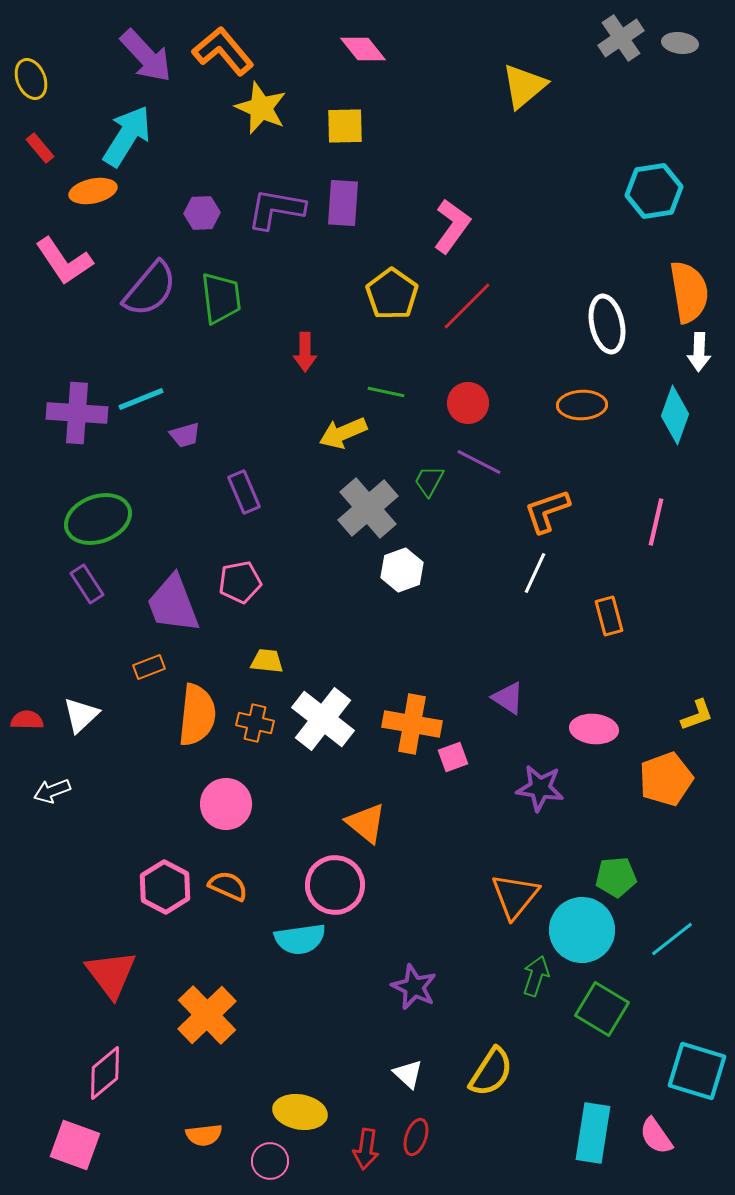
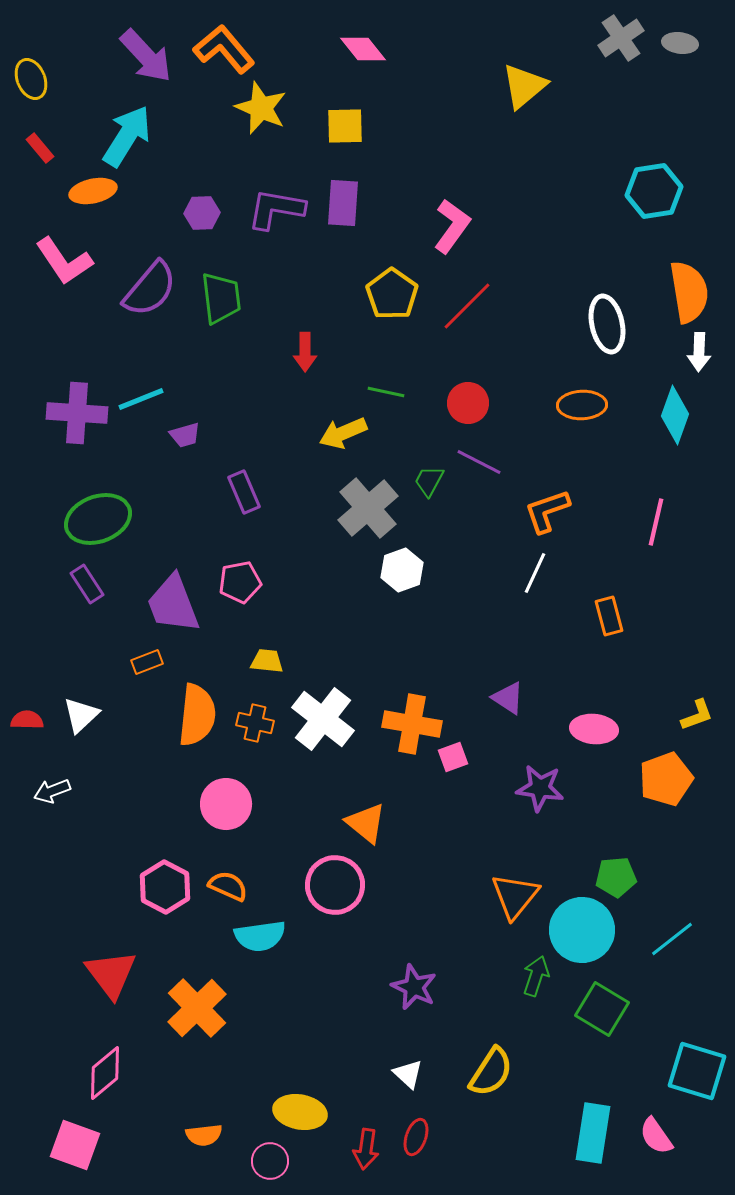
orange L-shape at (223, 51): moved 1 px right, 2 px up
orange rectangle at (149, 667): moved 2 px left, 5 px up
cyan semicircle at (300, 939): moved 40 px left, 3 px up
orange cross at (207, 1015): moved 10 px left, 7 px up
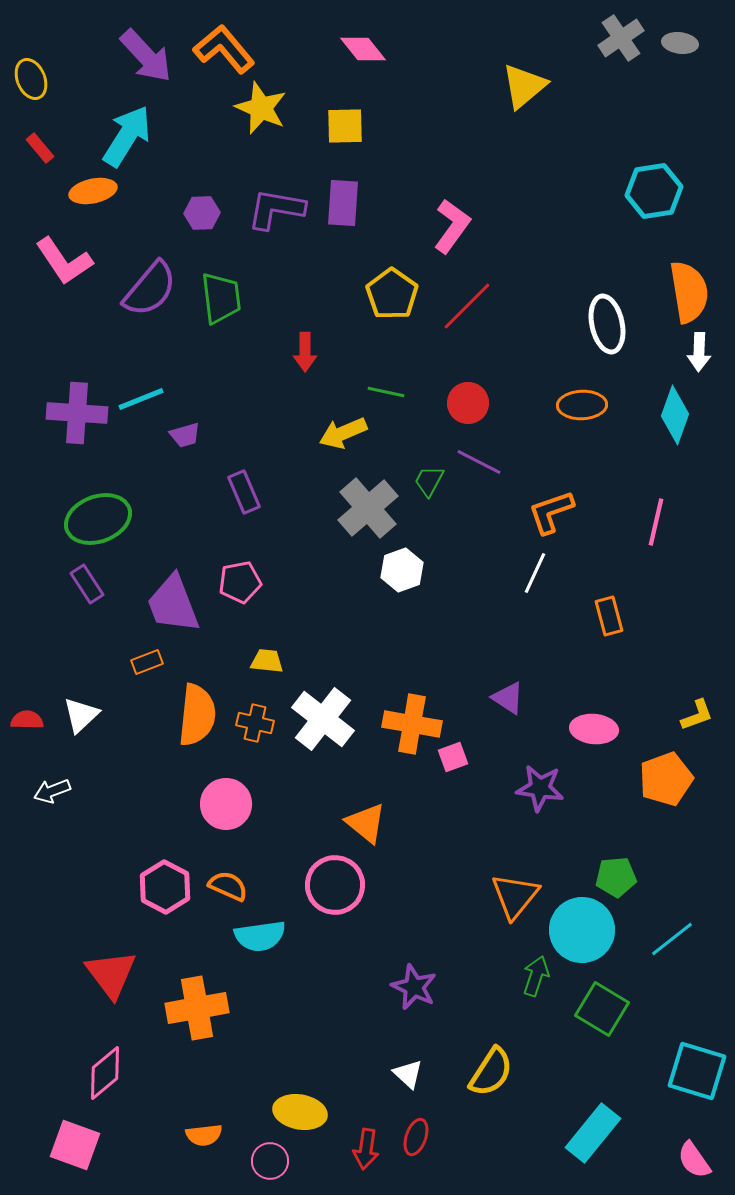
orange L-shape at (547, 511): moved 4 px right, 1 px down
orange cross at (197, 1008): rotated 34 degrees clockwise
cyan rectangle at (593, 1133): rotated 30 degrees clockwise
pink semicircle at (656, 1136): moved 38 px right, 24 px down
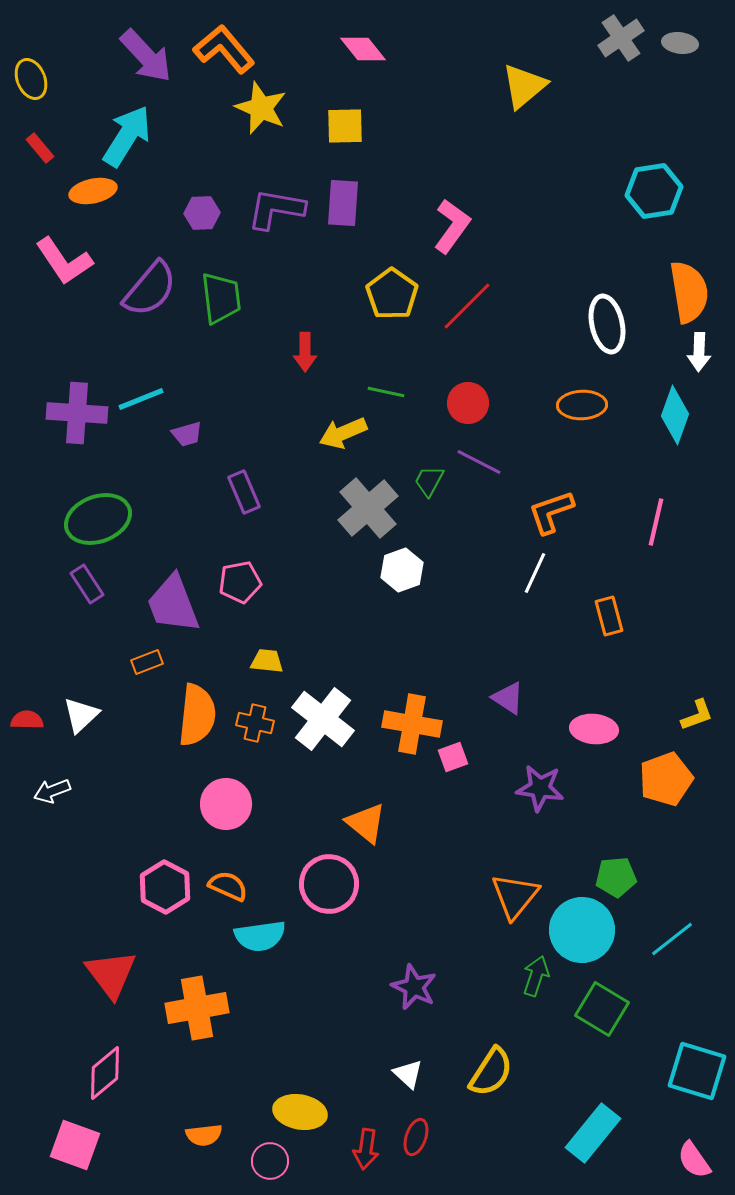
purple trapezoid at (185, 435): moved 2 px right, 1 px up
pink circle at (335, 885): moved 6 px left, 1 px up
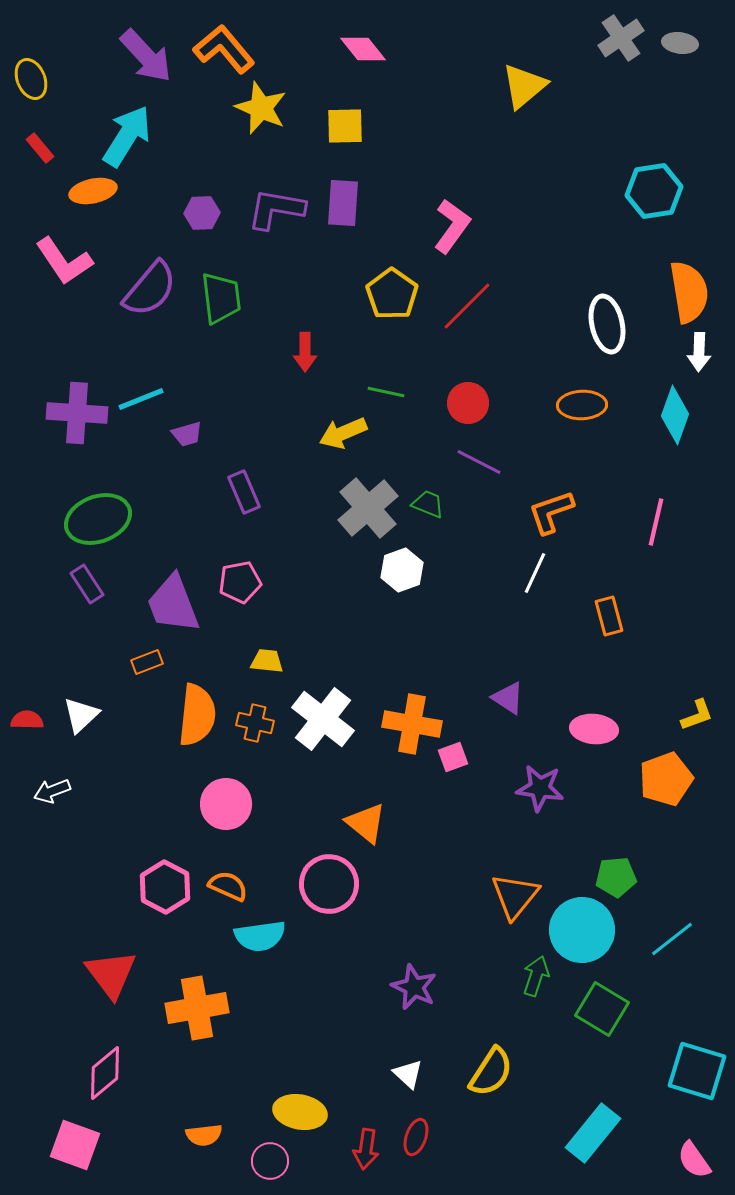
green trapezoid at (429, 481): moved 1 px left, 23 px down; rotated 84 degrees clockwise
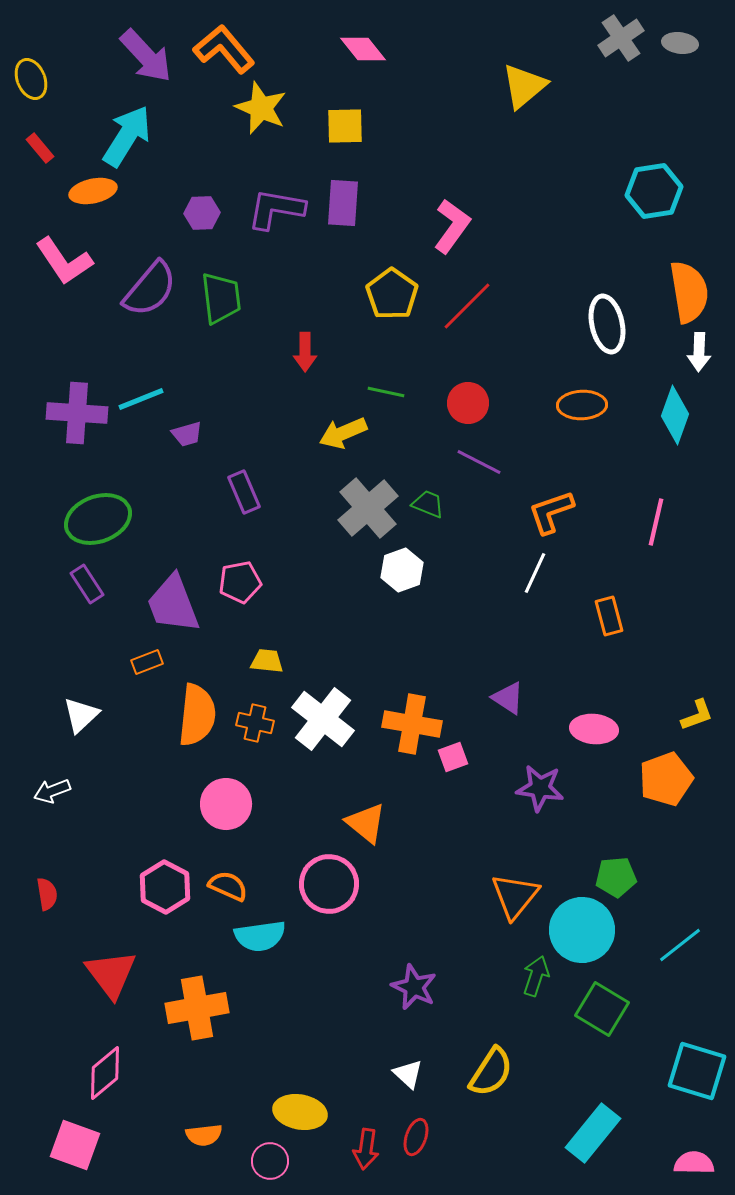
red semicircle at (27, 720): moved 20 px right, 174 px down; rotated 80 degrees clockwise
cyan line at (672, 939): moved 8 px right, 6 px down
pink semicircle at (694, 1160): moved 3 px down; rotated 126 degrees clockwise
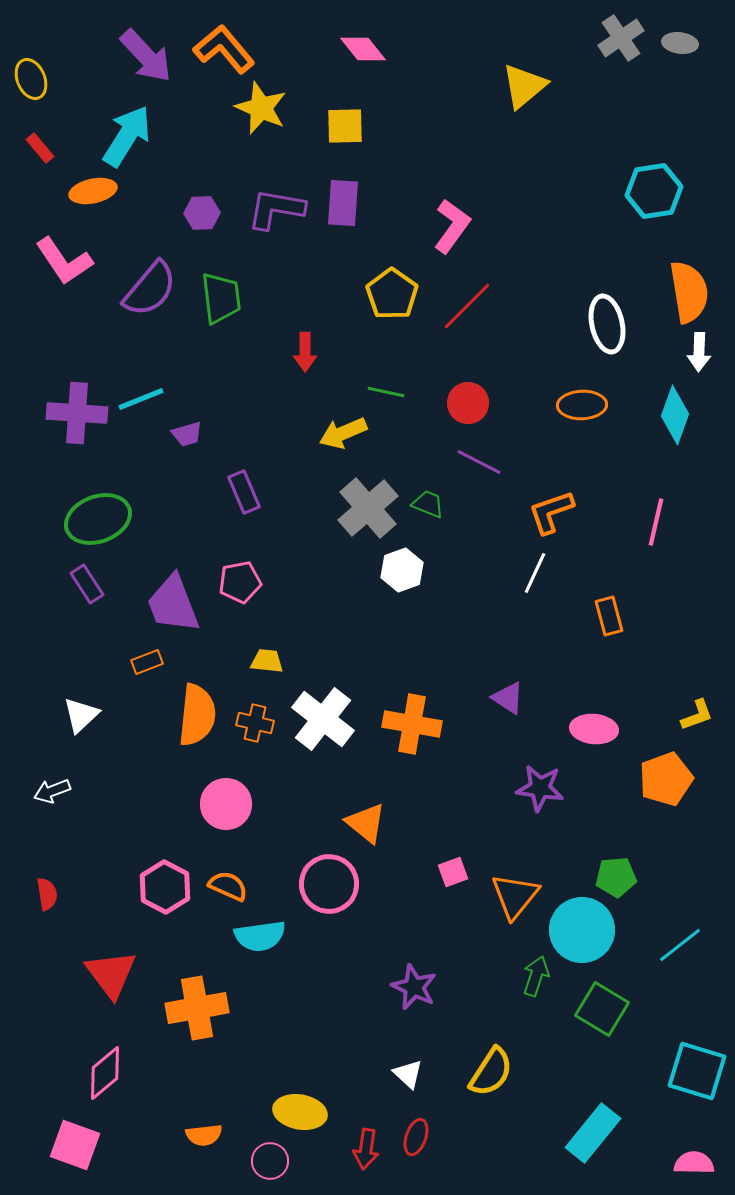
pink square at (453, 757): moved 115 px down
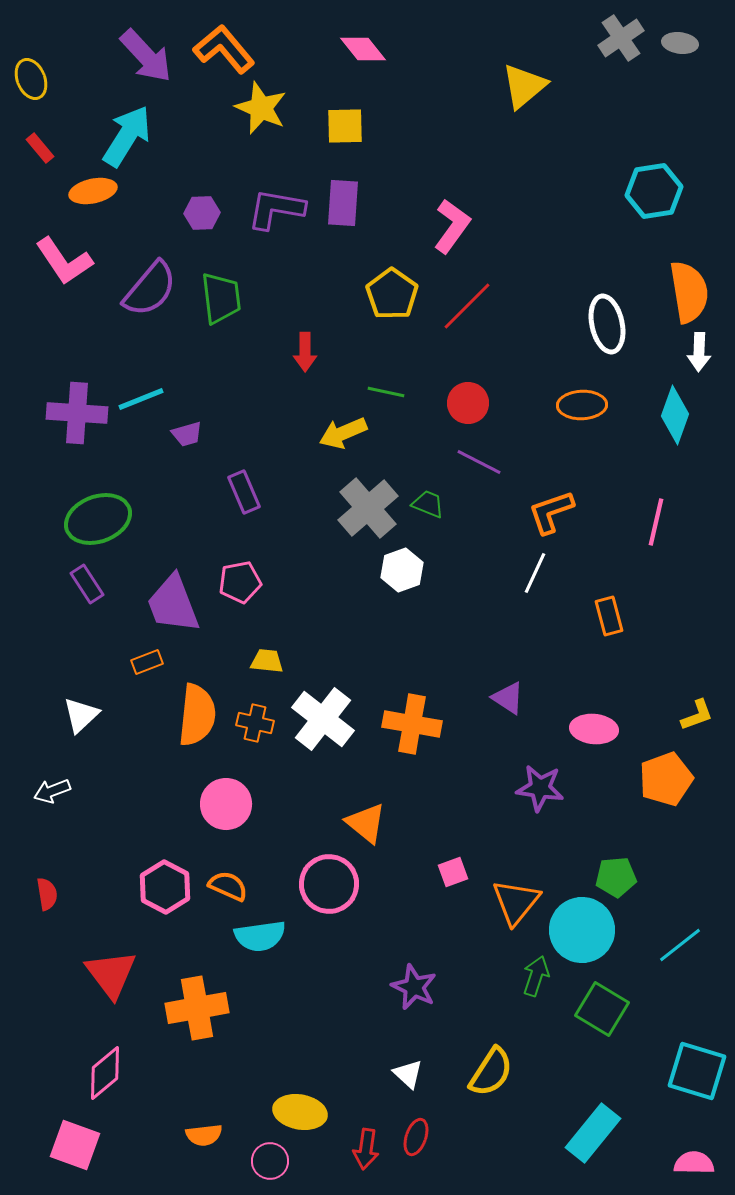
orange triangle at (515, 896): moved 1 px right, 6 px down
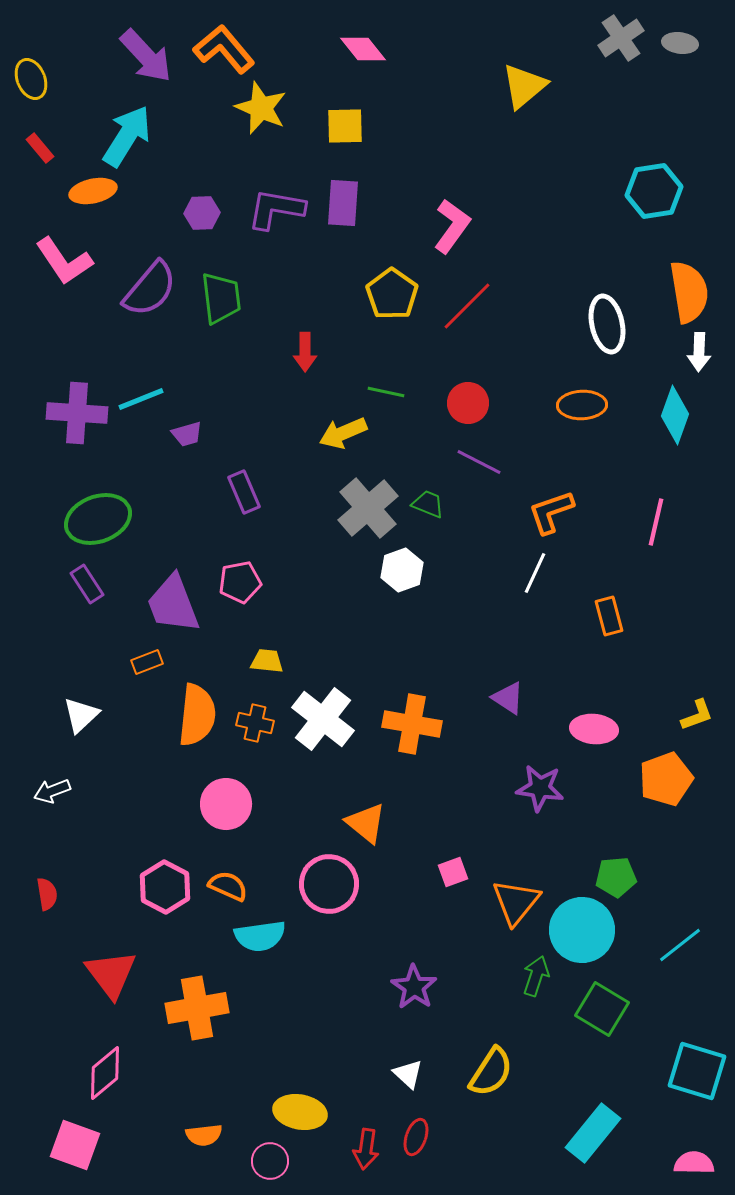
purple star at (414, 987): rotated 9 degrees clockwise
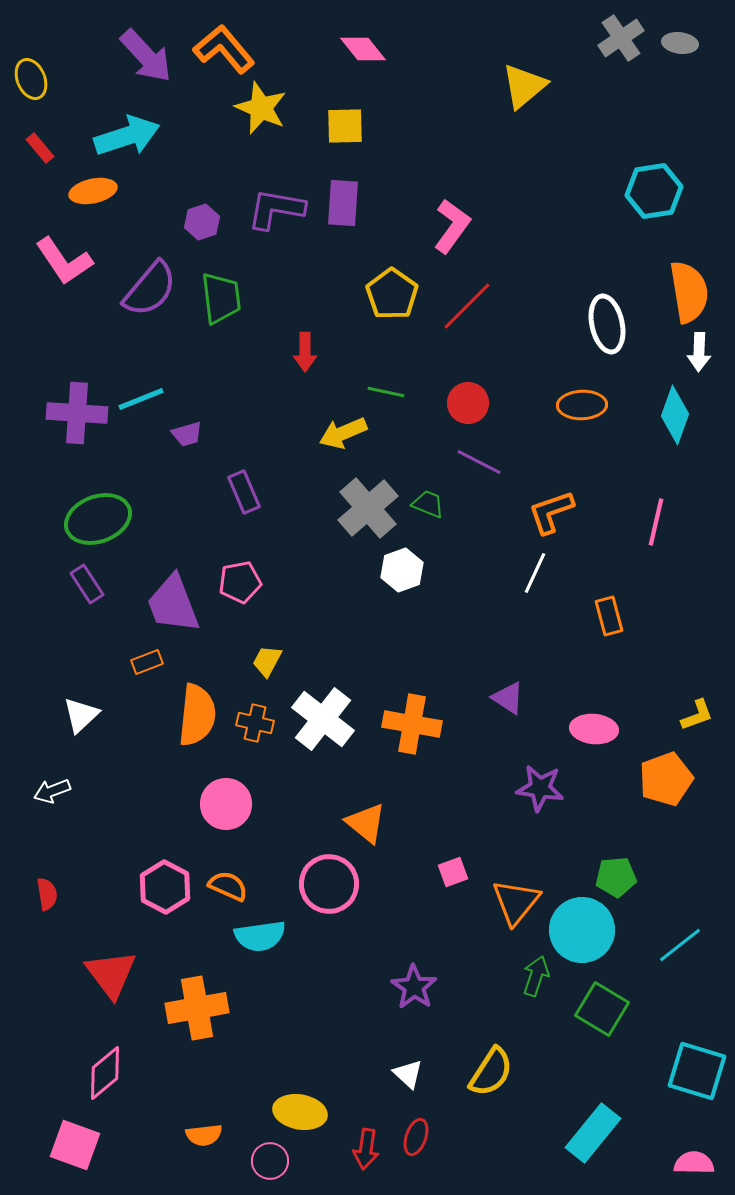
cyan arrow at (127, 136): rotated 40 degrees clockwise
purple hexagon at (202, 213): moved 9 px down; rotated 16 degrees counterclockwise
yellow trapezoid at (267, 661): rotated 68 degrees counterclockwise
